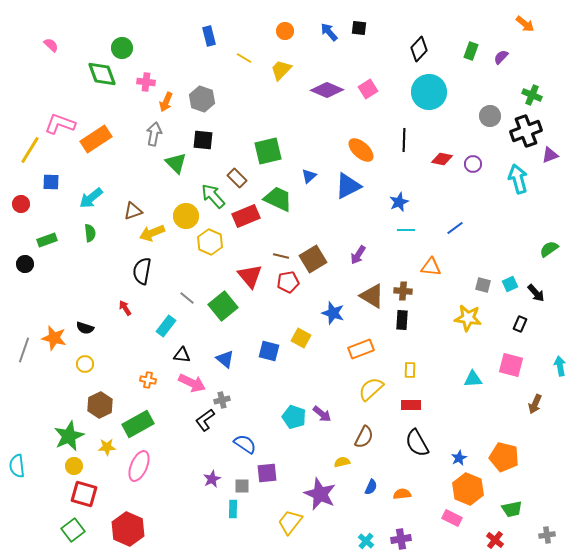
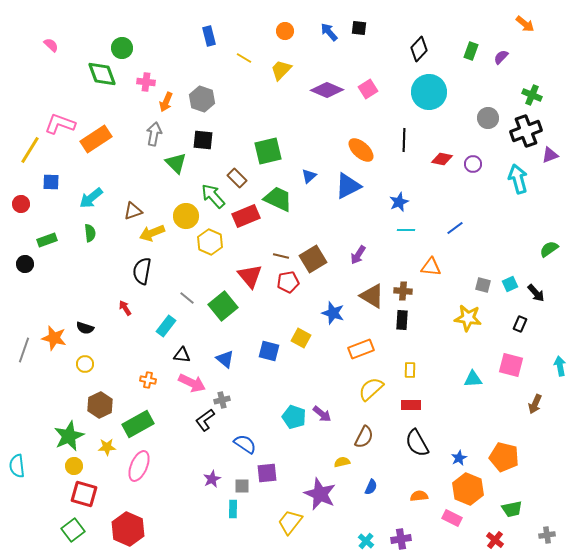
gray circle at (490, 116): moved 2 px left, 2 px down
orange semicircle at (402, 494): moved 17 px right, 2 px down
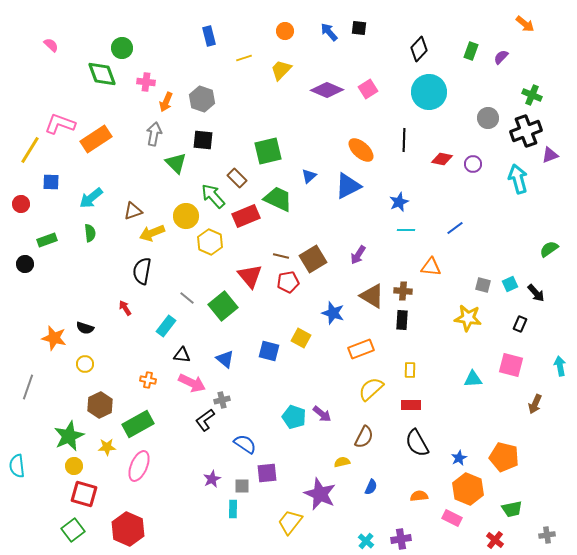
yellow line at (244, 58): rotated 49 degrees counterclockwise
gray line at (24, 350): moved 4 px right, 37 px down
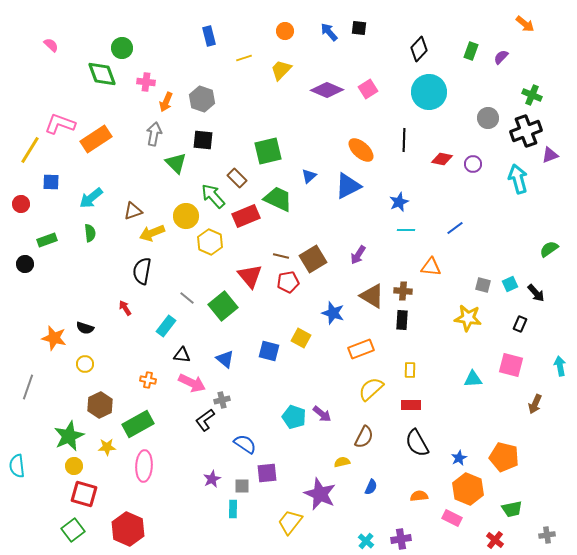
pink ellipse at (139, 466): moved 5 px right; rotated 20 degrees counterclockwise
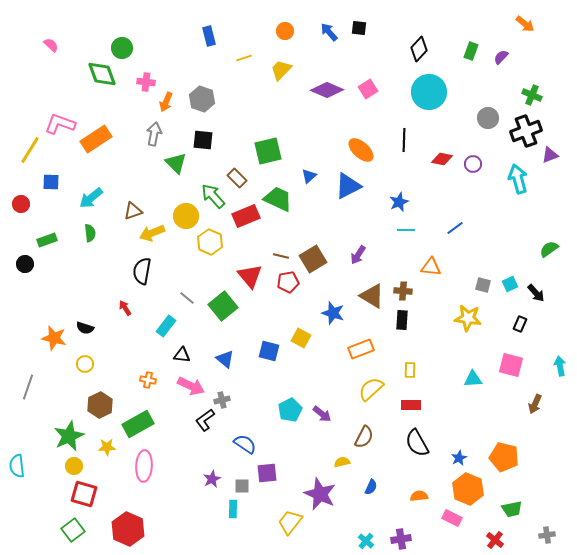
pink arrow at (192, 383): moved 1 px left, 3 px down
cyan pentagon at (294, 417): moved 4 px left, 7 px up; rotated 25 degrees clockwise
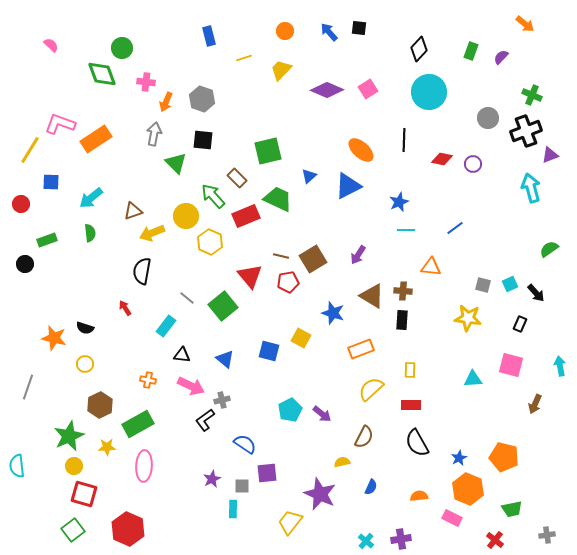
cyan arrow at (518, 179): moved 13 px right, 9 px down
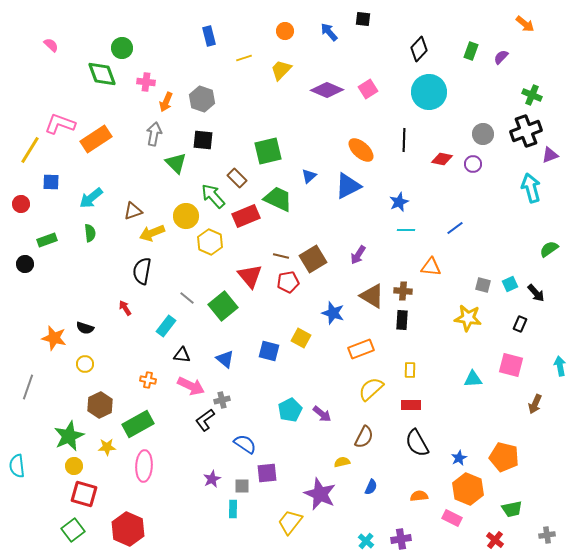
black square at (359, 28): moved 4 px right, 9 px up
gray circle at (488, 118): moved 5 px left, 16 px down
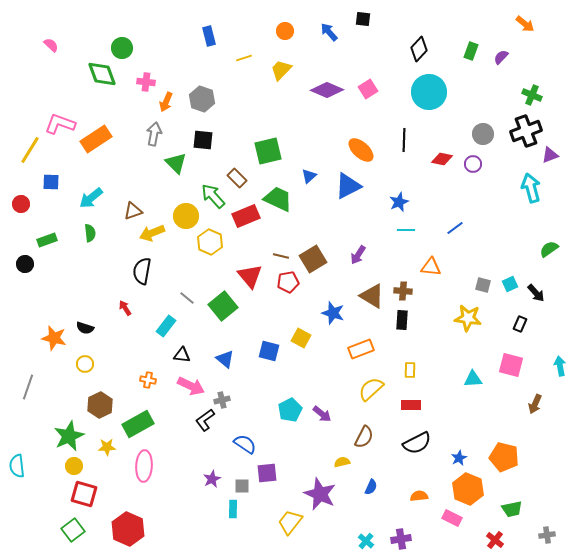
black semicircle at (417, 443): rotated 88 degrees counterclockwise
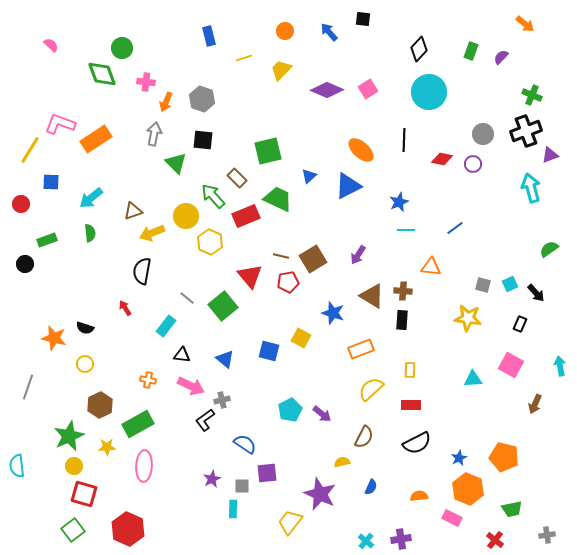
pink square at (511, 365): rotated 15 degrees clockwise
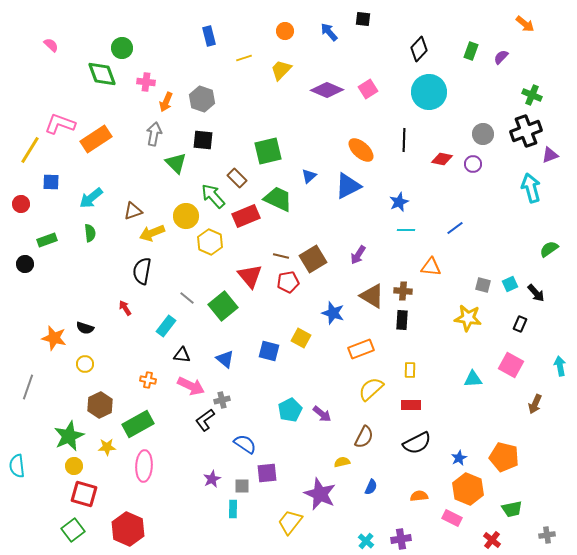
red cross at (495, 540): moved 3 px left
